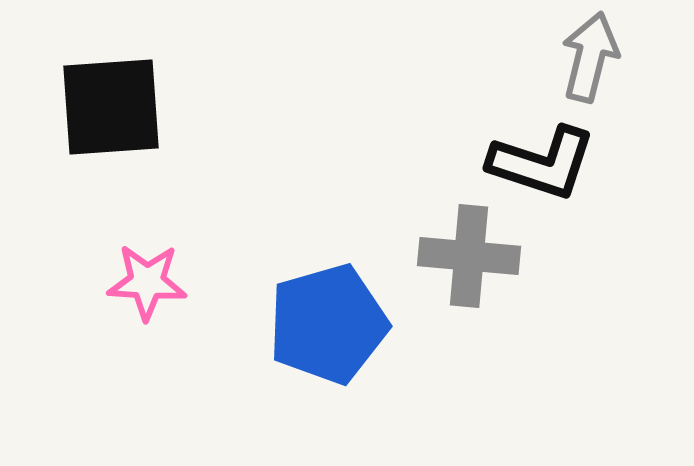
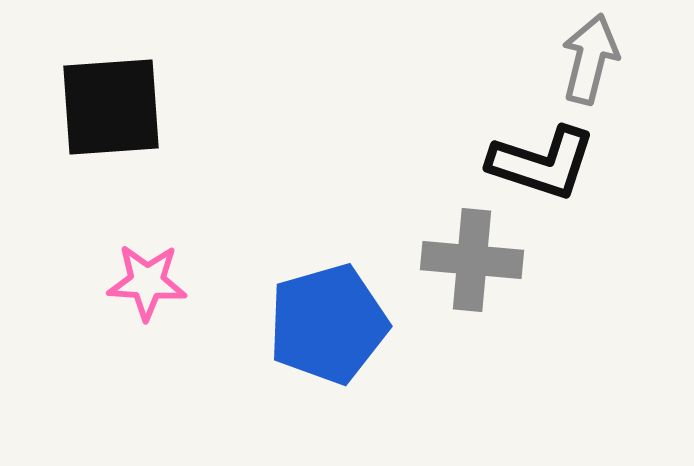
gray arrow: moved 2 px down
gray cross: moved 3 px right, 4 px down
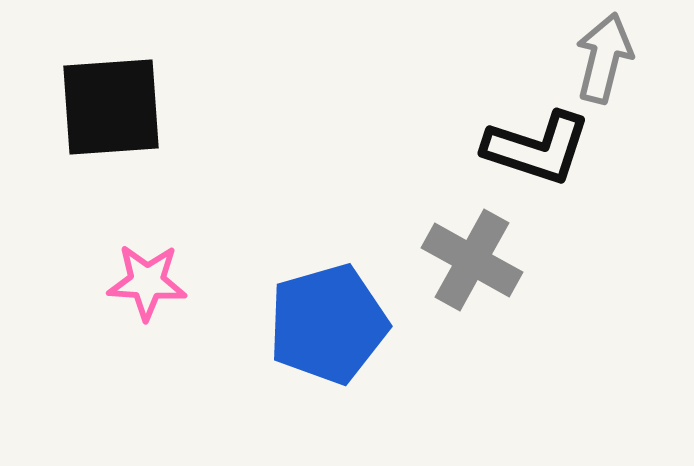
gray arrow: moved 14 px right, 1 px up
black L-shape: moved 5 px left, 15 px up
gray cross: rotated 24 degrees clockwise
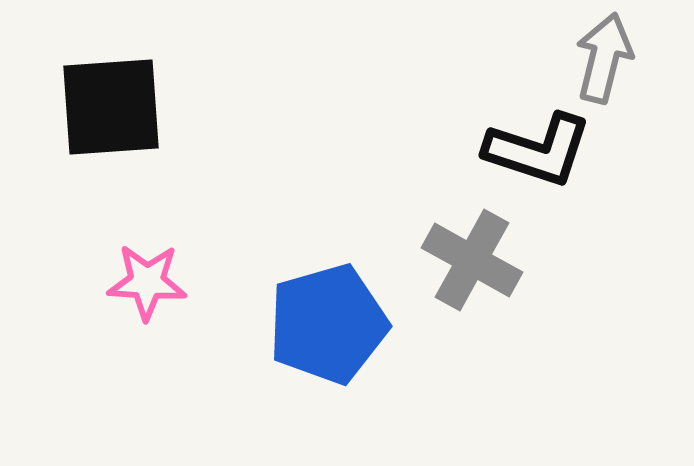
black L-shape: moved 1 px right, 2 px down
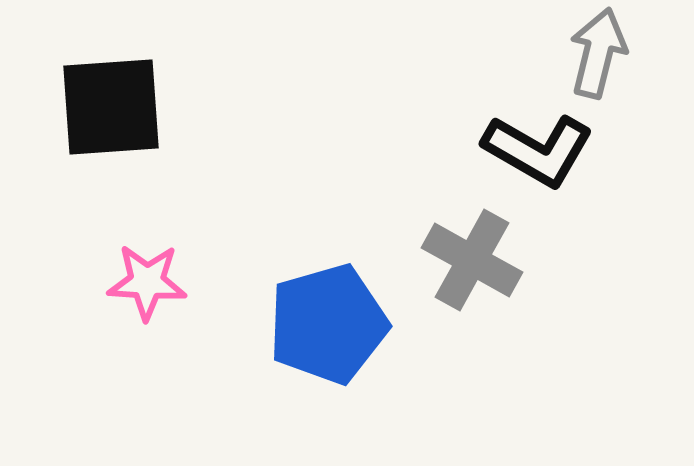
gray arrow: moved 6 px left, 5 px up
black L-shape: rotated 12 degrees clockwise
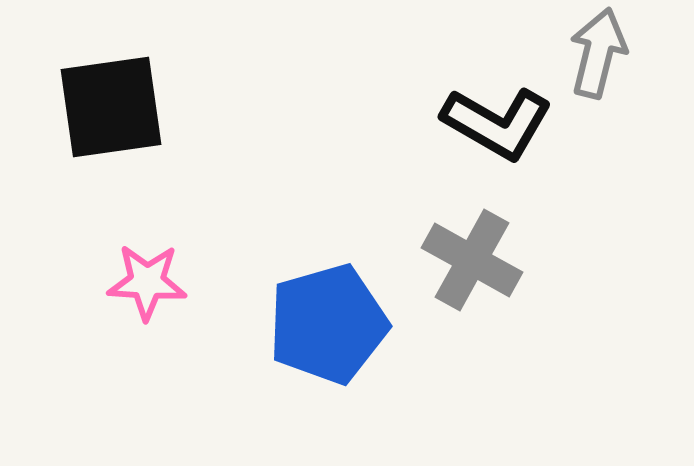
black square: rotated 4 degrees counterclockwise
black L-shape: moved 41 px left, 27 px up
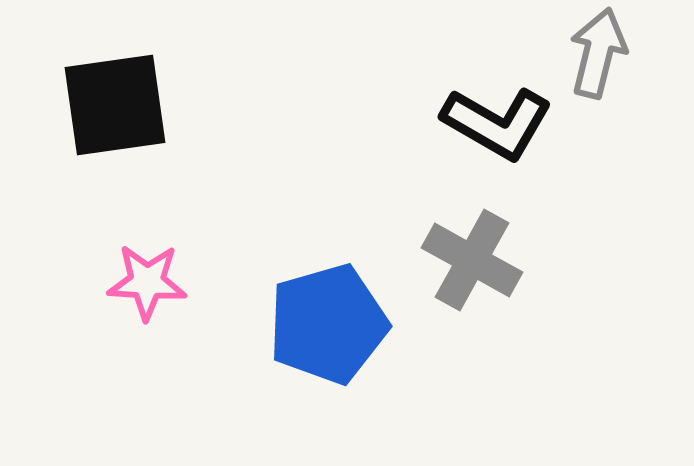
black square: moved 4 px right, 2 px up
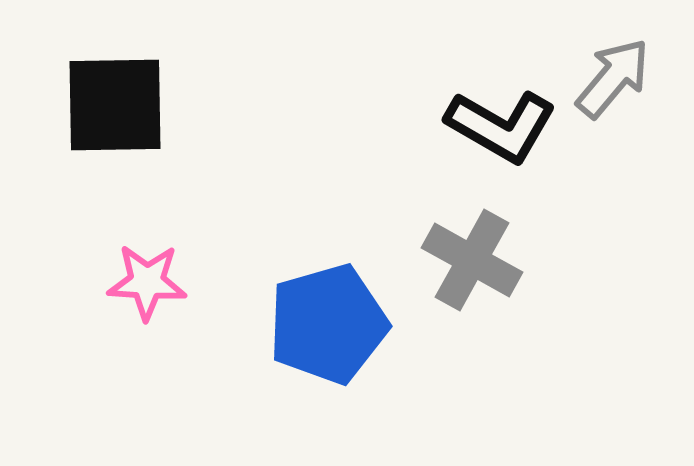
gray arrow: moved 15 px right, 25 px down; rotated 26 degrees clockwise
black square: rotated 7 degrees clockwise
black L-shape: moved 4 px right, 3 px down
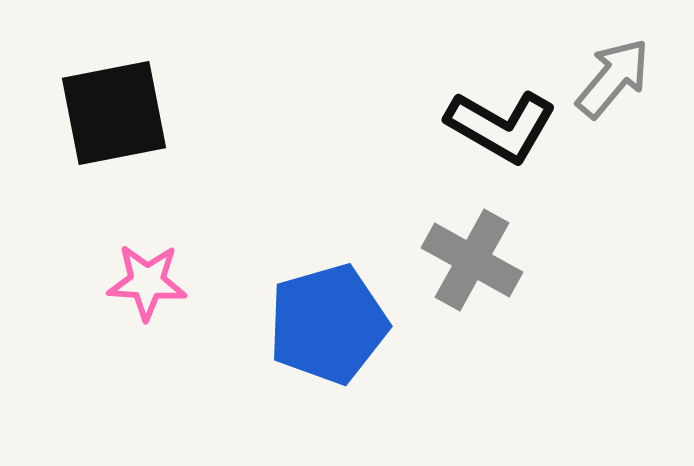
black square: moved 1 px left, 8 px down; rotated 10 degrees counterclockwise
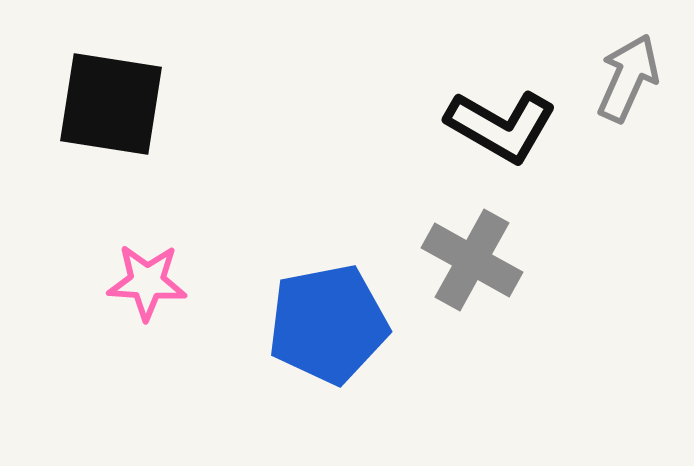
gray arrow: moved 15 px right; rotated 16 degrees counterclockwise
black square: moved 3 px left, 9 px up; rotated 20 degrees clockwise
blue pentagon: rotated 5 degrees clockwise
